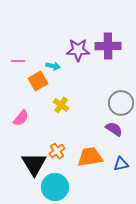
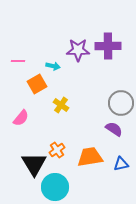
orange square: moved 1 px left, 3 px down
orange cross: moved 1 px up
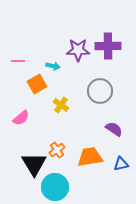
gray circle: moved 21 px left, 12 px up
pink semicircle: rotated 12 degrees clockwise
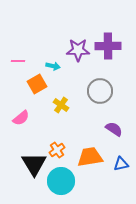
cyan circle: moved 6 px right, 6 px up
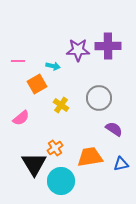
gray circle: moved 1 px left, 7 px down
orange cross: moved 2 px left, 2 px up
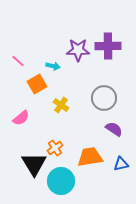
pink line: rotated 40 degrees clockwise
gray circle: moved 5 px right
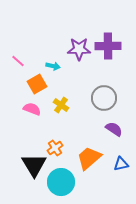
purple star: moved 1 px right, 1 px up
pink semicircle: moved 11 px right, 9 px up; rotated 120 degrees counterclockwise
orange trapezoid: moved 1 px left, 1 px down; rotated 32 degrees counterclockwise
black triangle: moved 1 px down
cyan circle: moved 1 px down
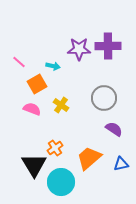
pink line: moved 1 px right, 1 px down
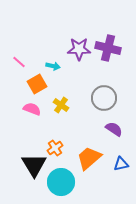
purple cross: moved 2 px down; rotated 15 degrees clockwise
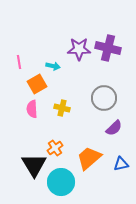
pink line: rotated 40 degrees clockwise
yellow cross: moved 1 px right, 3 px down; rotated 21 degrees counterclockwise
pink semicircle: rotated 114 degrees counterclockwise
purple semicircle: moved 1 px up; rotated 102 degrees clockwise
